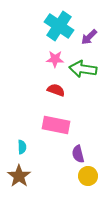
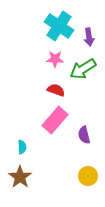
purple arrow: rotated 54 degrees counterclockwise
green arrow: rotated 40 degrees counterclockwise
pink rectangle: moved 1 px left, 5 px up; rotated 60 degrees counterclockwise
purple semicircle: moved 6 px right, 19 px up
brown star: moved 1 px right, 1 px down
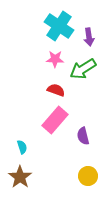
purple semicircle: moved 1 px left, 1 px down
cyan semicircle: rotated 16 degrees counterclockwise
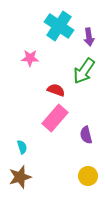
pink star: moved 25 px left, 1 px up
green arrow: moved 1 px right, 2 px down; rotated 24 degrees counterclockwise
pink rectangle: moved 2 px up
purple semicircle: moved 3 px right, 1 px up
brown star: rotated 20 degrees clockwise
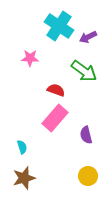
purple arrow: moved 1 px left; rotated 72 degrees clockwise
green arrow: rotated 88 degrees counterclockwise
brown star: moved 4 px right, 1 px down
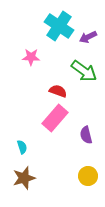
pink star: moved 1 px right, 1 px up
red semicircle: moved 2 px right, 1 px down
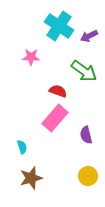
purple arrow: moved 1 px right, 1 px up
brown star: moved 7 px right
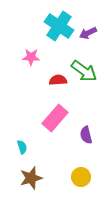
purple arrow: moved 1 px left, 3 px up
red semicircle: moved 11 px up; rotated 24 degrees counterclockwise
yellow circle: moved 7 px left, 1 px down
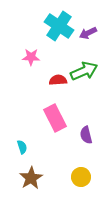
green arrow: rotated 60 degrees counterclockwise
pink rectangle: rotated 68 degrees counterclockwise
brown star: rotated 15 degrees counterclockwise
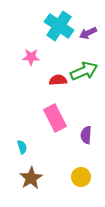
purple semicircle: rotated 18 degrees clockwise
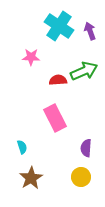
purple arrow: moved 2 px right, 2 px up; rotated 96 degrees clockwise
purple semicircle: moved 13 px down
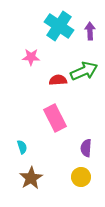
purple arrow: rotated 18 degrees clockwise
